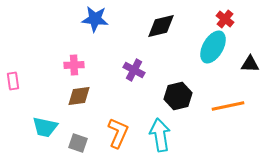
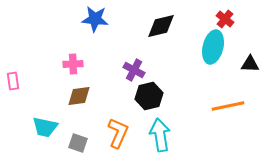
cyan ellipse: rotated 16 degrees counterclockwise
pink cross: moved 1 px left, 1 px up
black hexagon: moved 29 px left
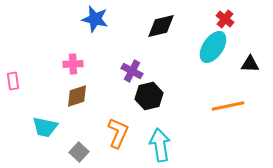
blue star: rotated 8 degrees clockwise
cyan ellipse: rotated 20 degrees clockwise
purple cross: moved 2 px left, 1 px down
brown diamond: moved 2 px left; rotated 10 degrees counterclockwise
cyan arrow: moved 10 px down
gray square: moved 1 px right, 9 px down; rotated 24 degrees clockwise
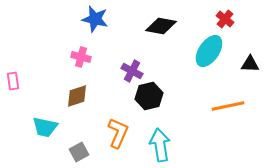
black diamond: rotated 24 degrees clockwise
cyan ellipse: moved 4 px left, 4 px down
pink cross: moved 8 px right, 7 px up; rotated 18 degrees clockwise
gray square: rotated 18 degrees clockwise
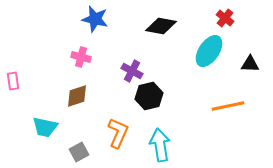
red cross: moved 1 px up
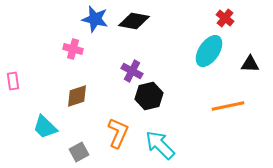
black diamond: moved 27 px left, 5 px up
pink cross: moved 8 px left, 8 px up
cyan trapezoid: rotated 32 degrees clockwise
cyan arrow: rotated 36 degrees counterclockwise
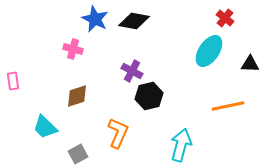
blue star: rotated 12 degrees clockwise
cyan arrow: moved 21 px right; rotated 60 degrees clockwise
gray square: moved 1 px left, 2 px down
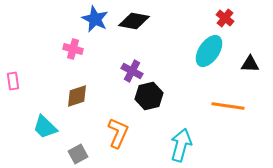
orange line: rotated 20 degrees clockwise
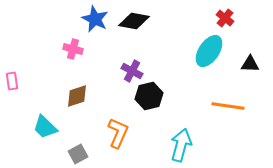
pink rectangle: moved 1 px left
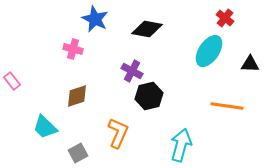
black diamond: moved 13 px right, 8 px down
pink rectangle: rotated 30 degrees counterclockwise
orange line: moved 1 px left
gray square: moved 1 px up
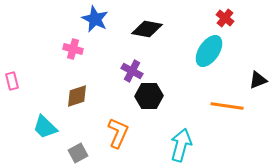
black triangle: moved 8 px right, 16 px down; rotated 24 degrees counterclockwise
pink rectangle: rotated 24 degrees clockwise
black hexagon: rotated 12 degrees clockwise
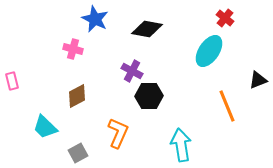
brown diamond: rotated 10 degrees counterclockwise
orange line: rotated 60 degrees clockwise
cyan arrow: rotated 24 degrees counterclockwise
